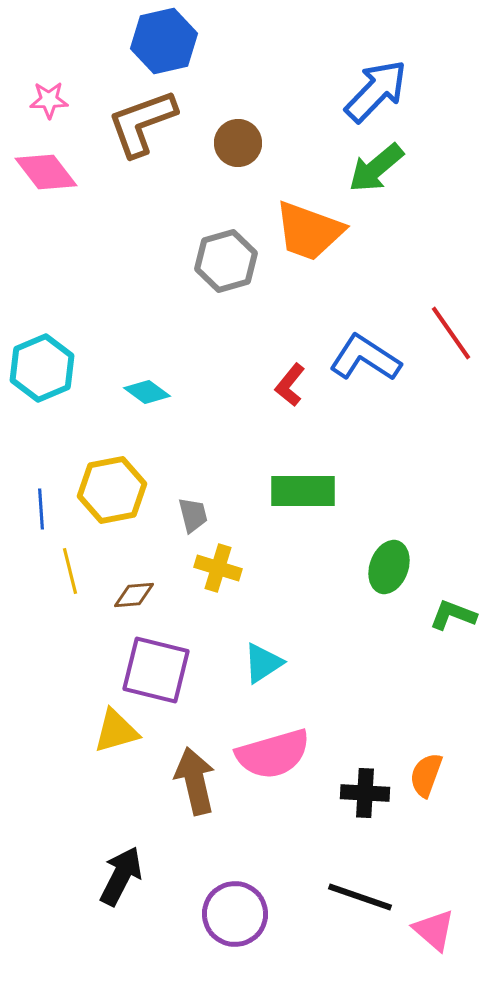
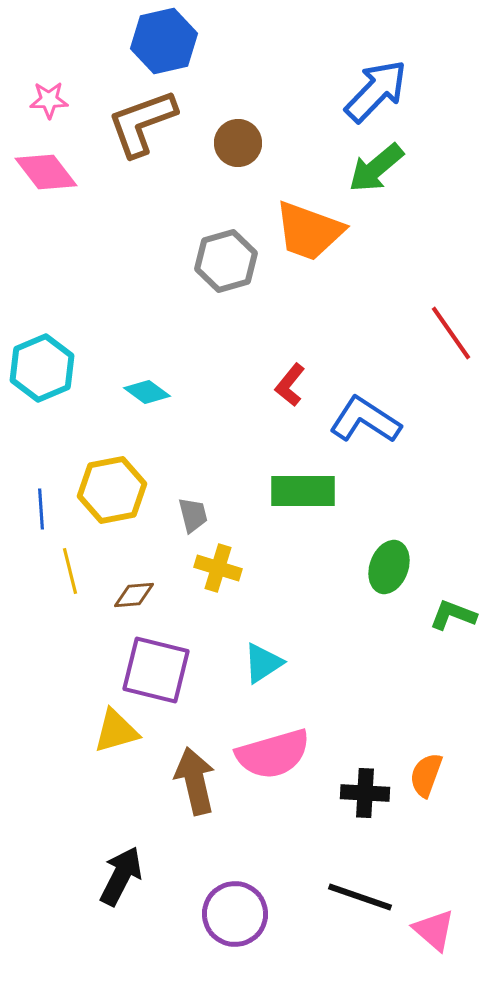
blue L-shape: moved 62 px down
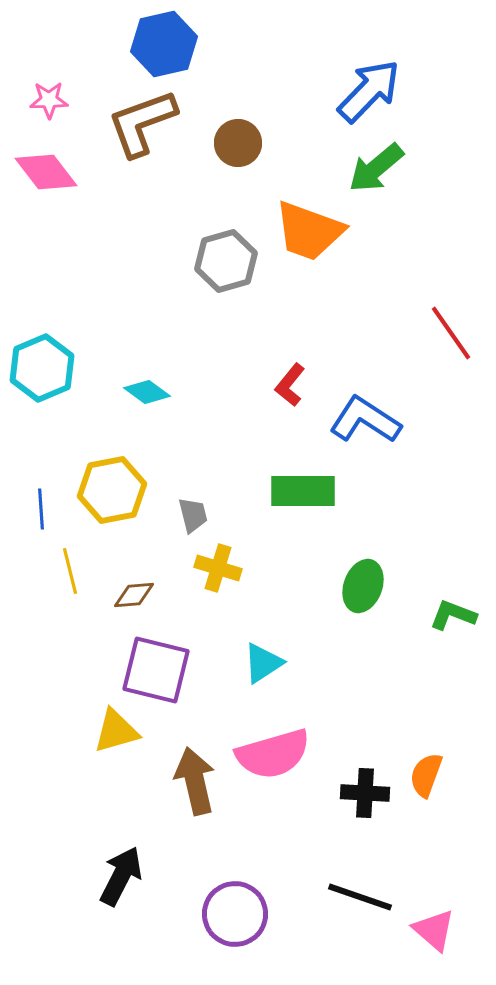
blue hexagon: moved 3 px down
blue arrow: moved 7 px left
green ellipse: moved 26 px left, 19 px down
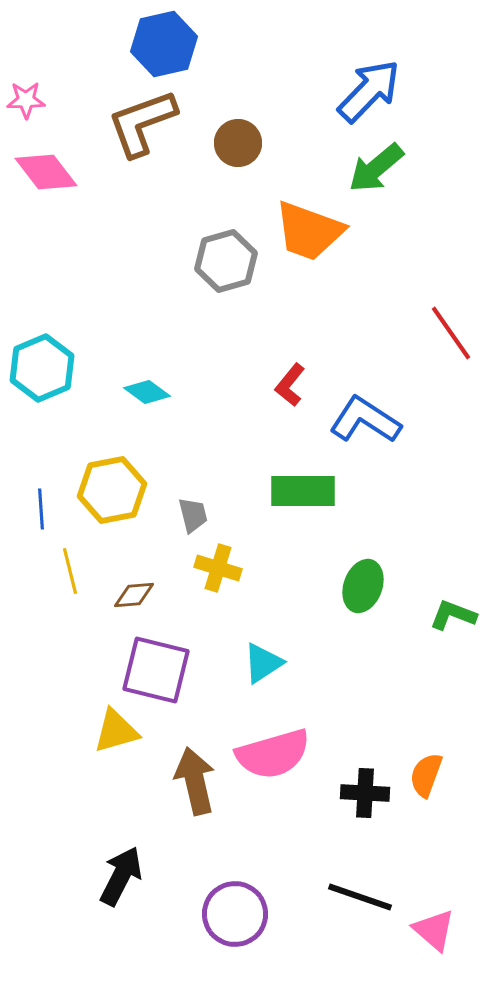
pink star: moved 23 px left
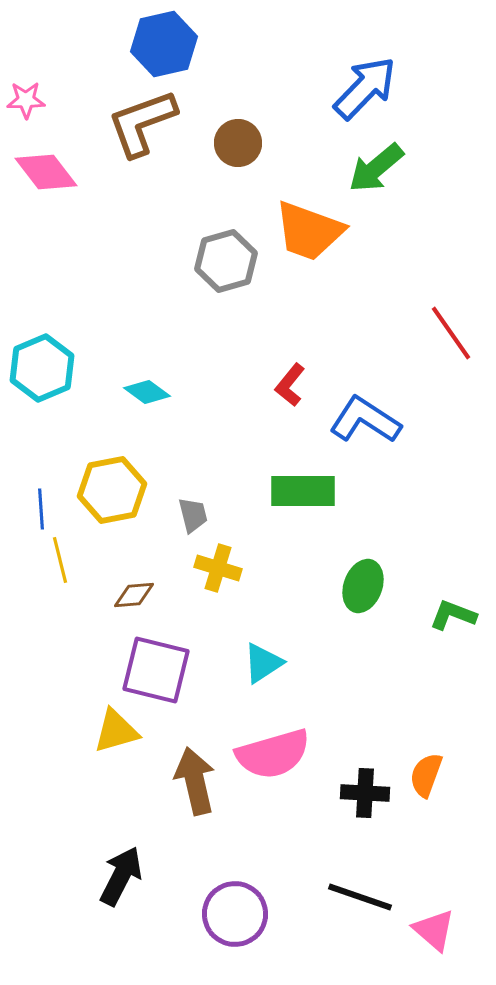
blue arrow: moved 4 px left, 3 px up
yellow line: moved 10 px left, 11 px up
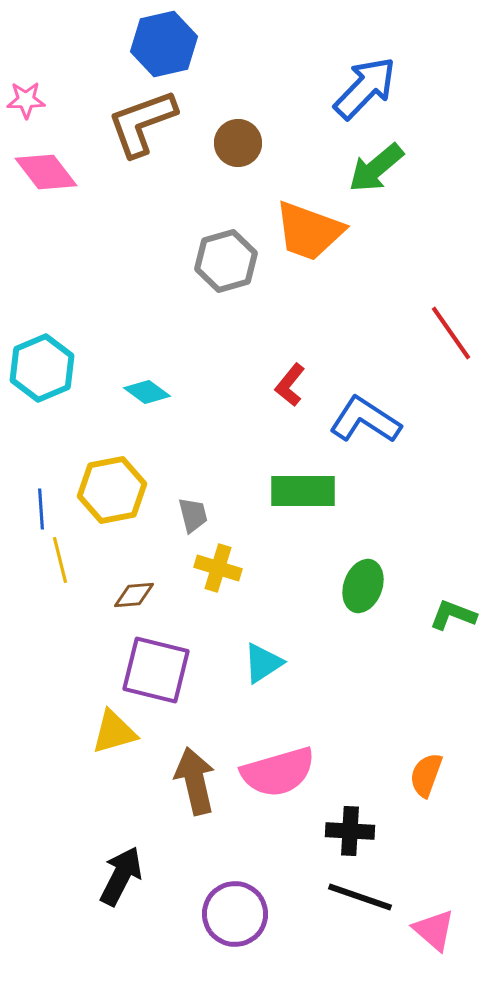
yellow triangle: moved 2 px left, 1 px down
pink semicircle: moved 5 px right, 18 px down
black cross: moved 15 px left, 38 px down
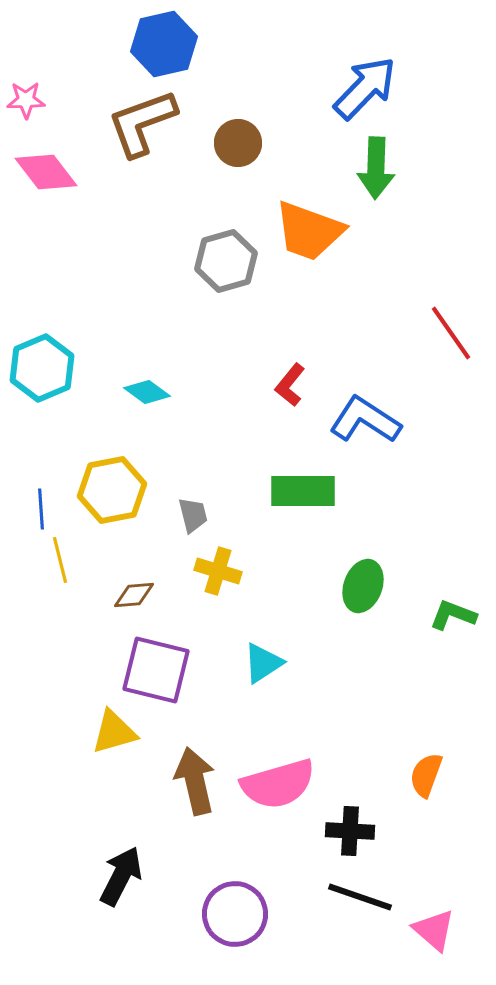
green arrow: rotated 48 degrees counterclockwise
yellow cross: moved 3 px down
pink semicircle: moved 12 px down
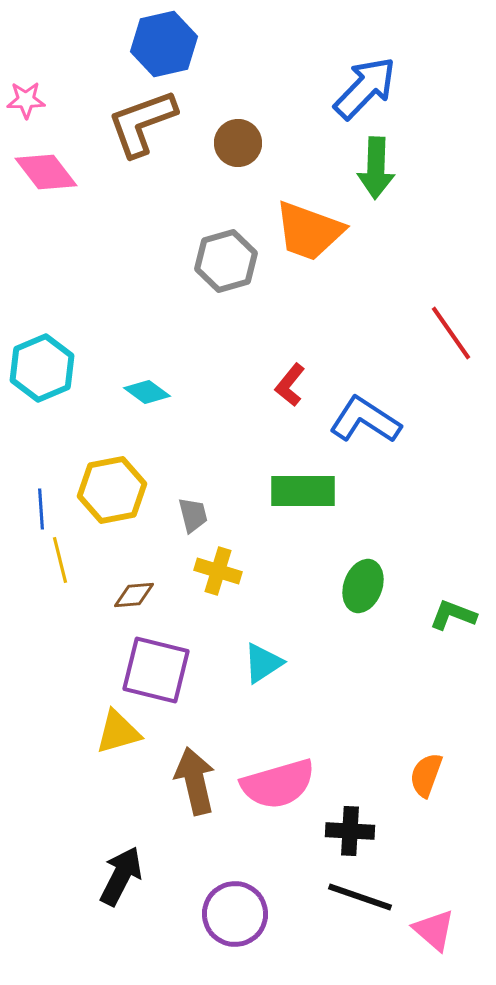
yellow triangle: moved 4 px right
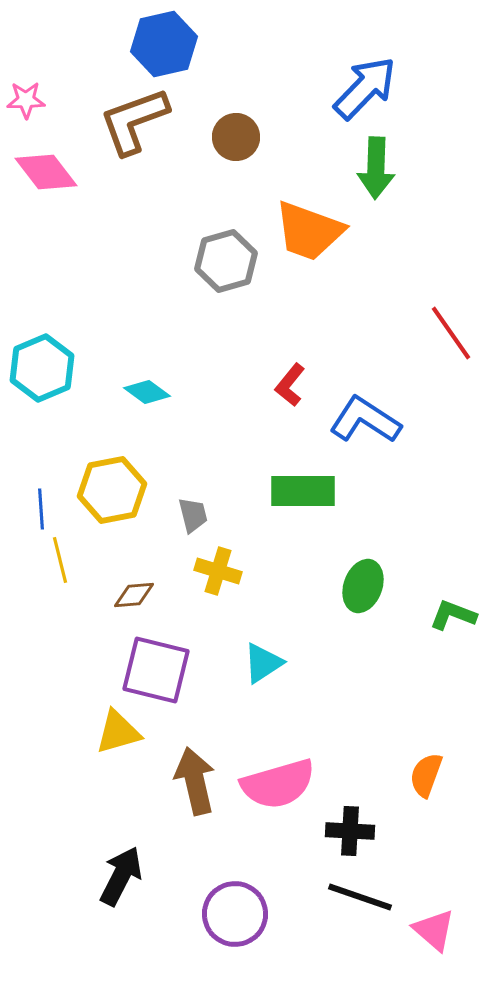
brown L-shape: moved 8 px left, 2 px up
brown circle: moved 2 px left, 6 px up
